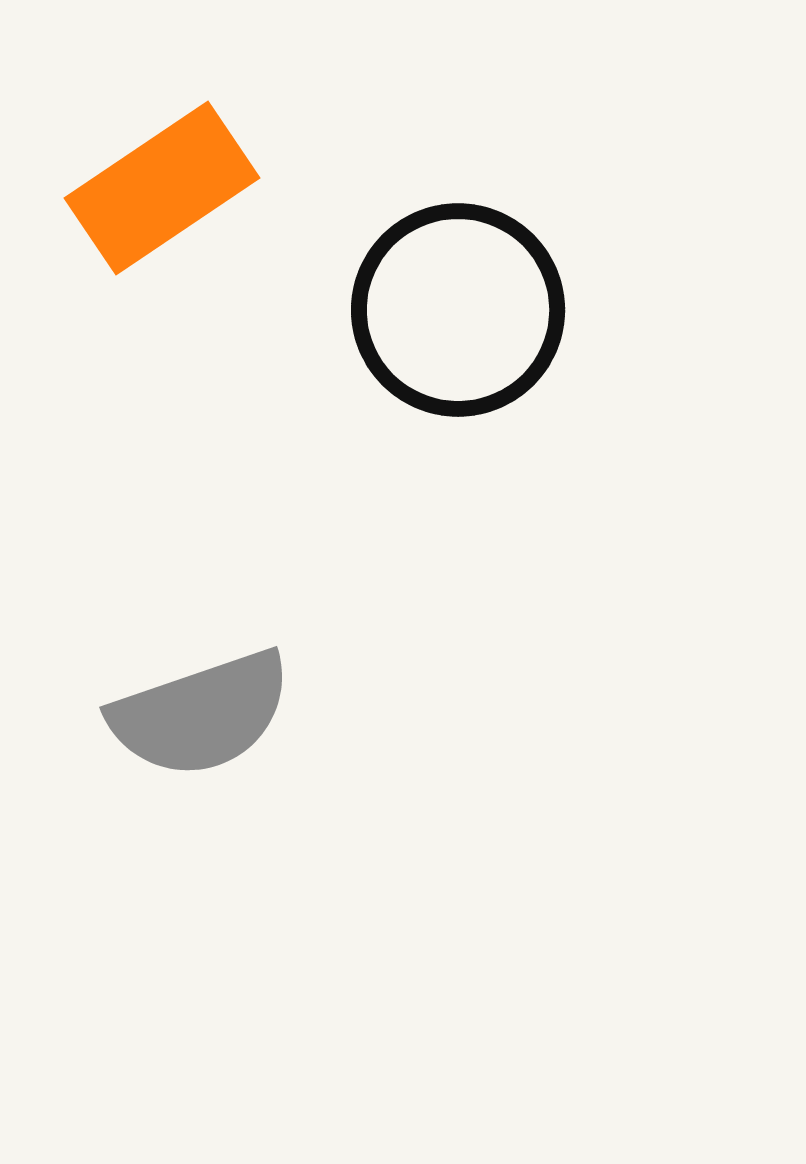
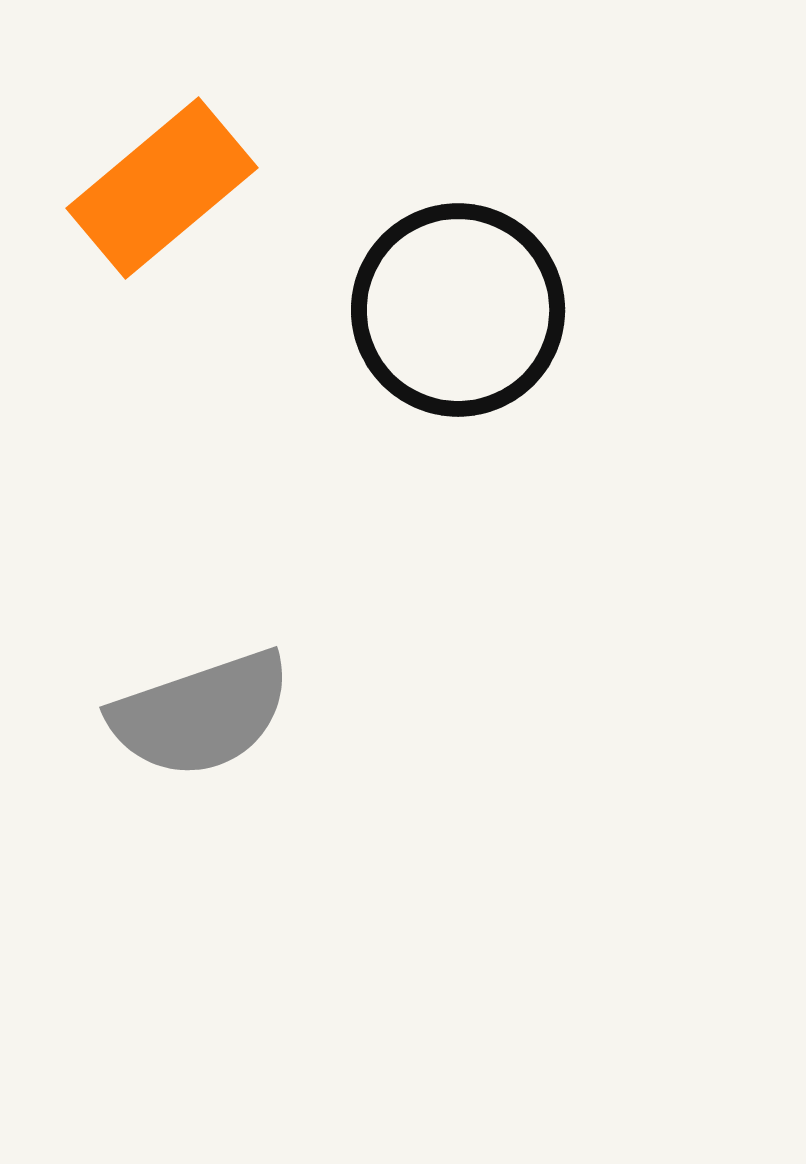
orange rectangle: rotated 6 degrees counterclockwise
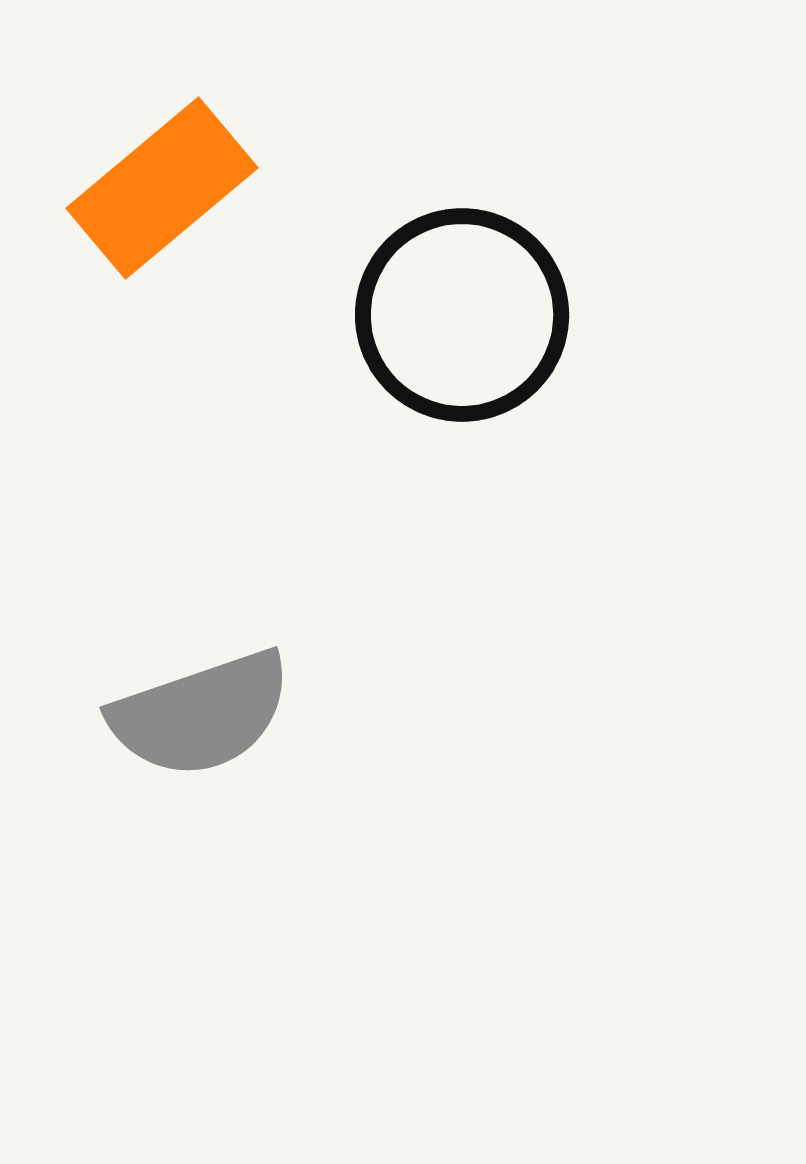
black circle: moved 4 px right, 5 px down
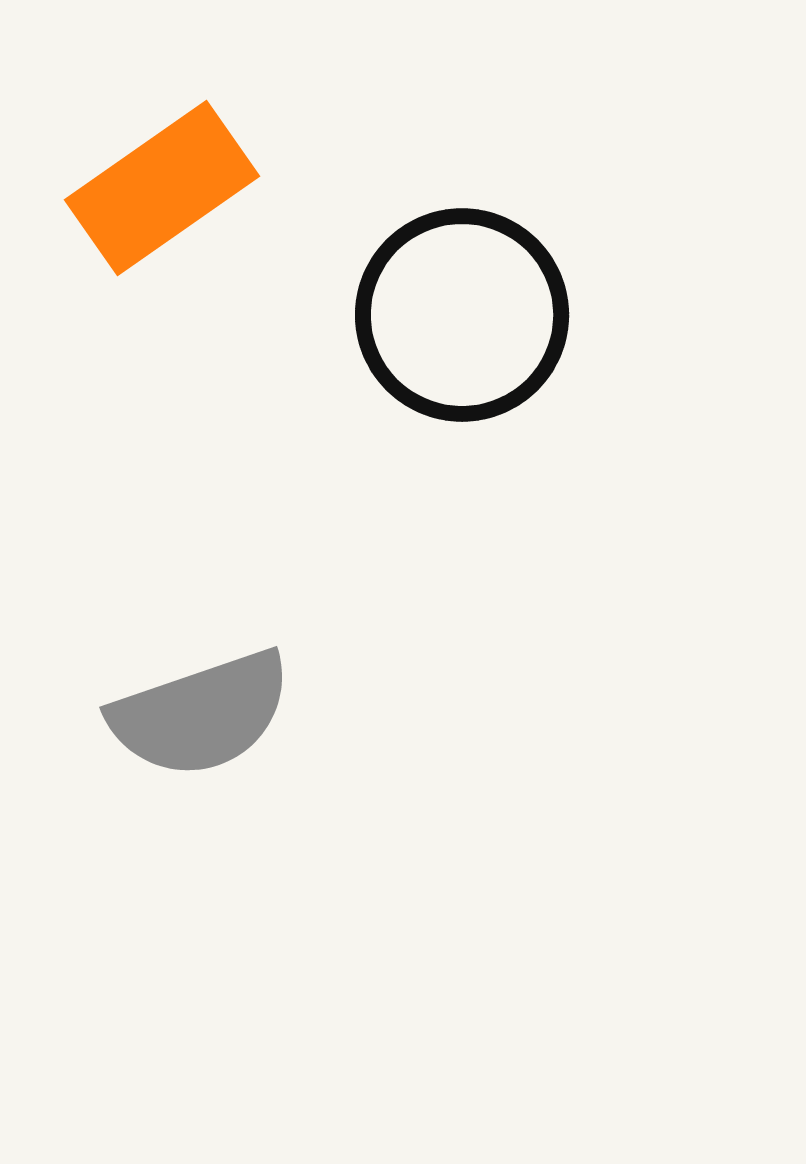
orange rectangle: rotated 5 degrees clockwise
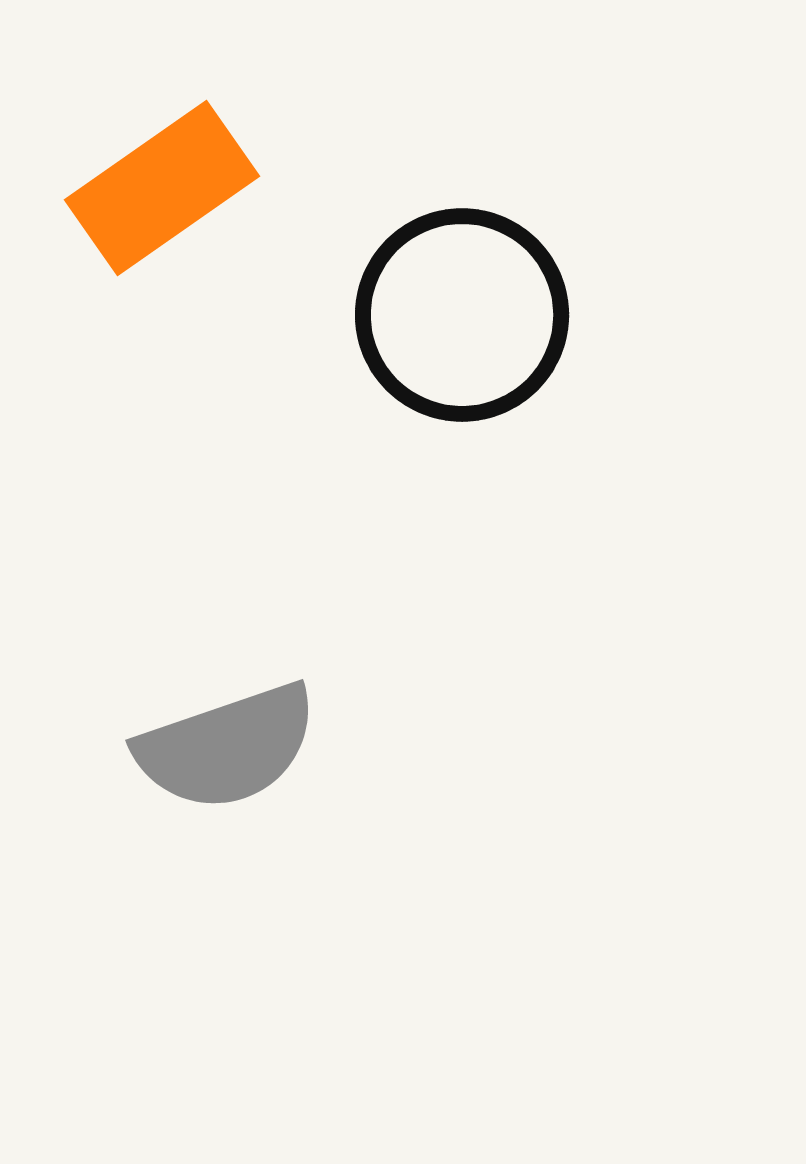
gray semicircle: moved 26 px right, 33 px down
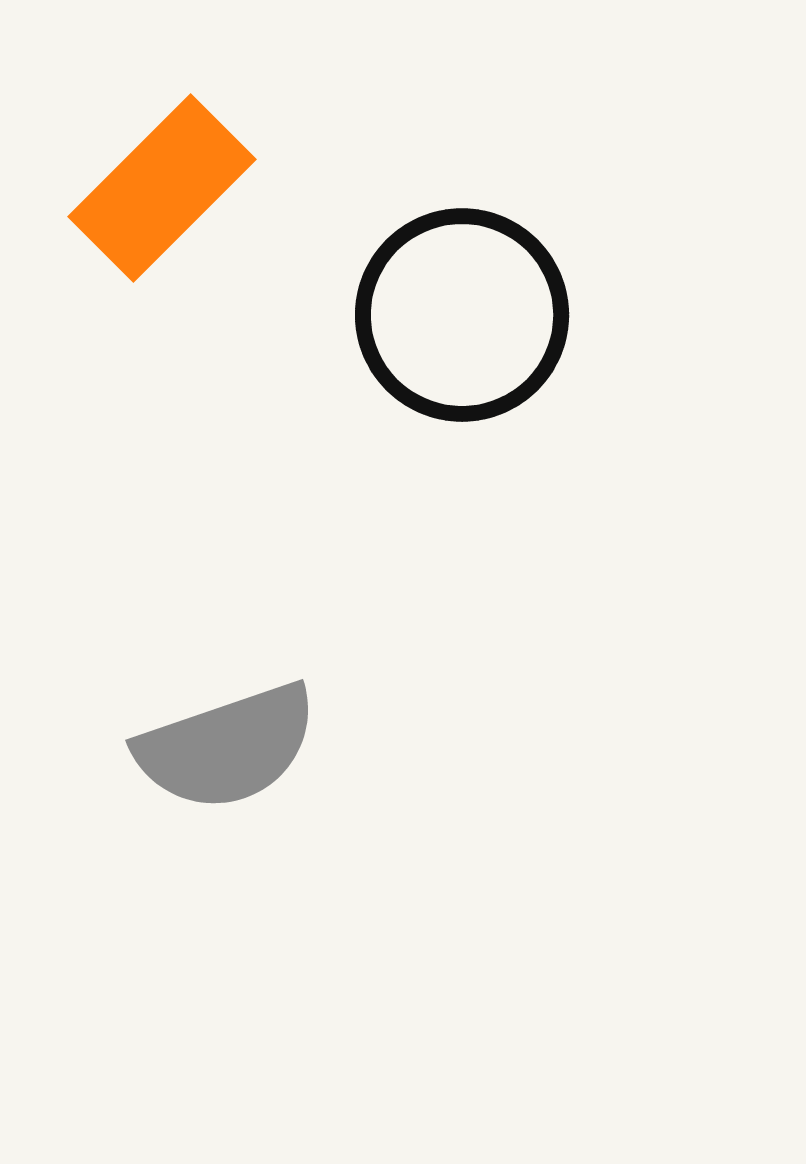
orange rectangle: rotated 10 degrees counterclockwise
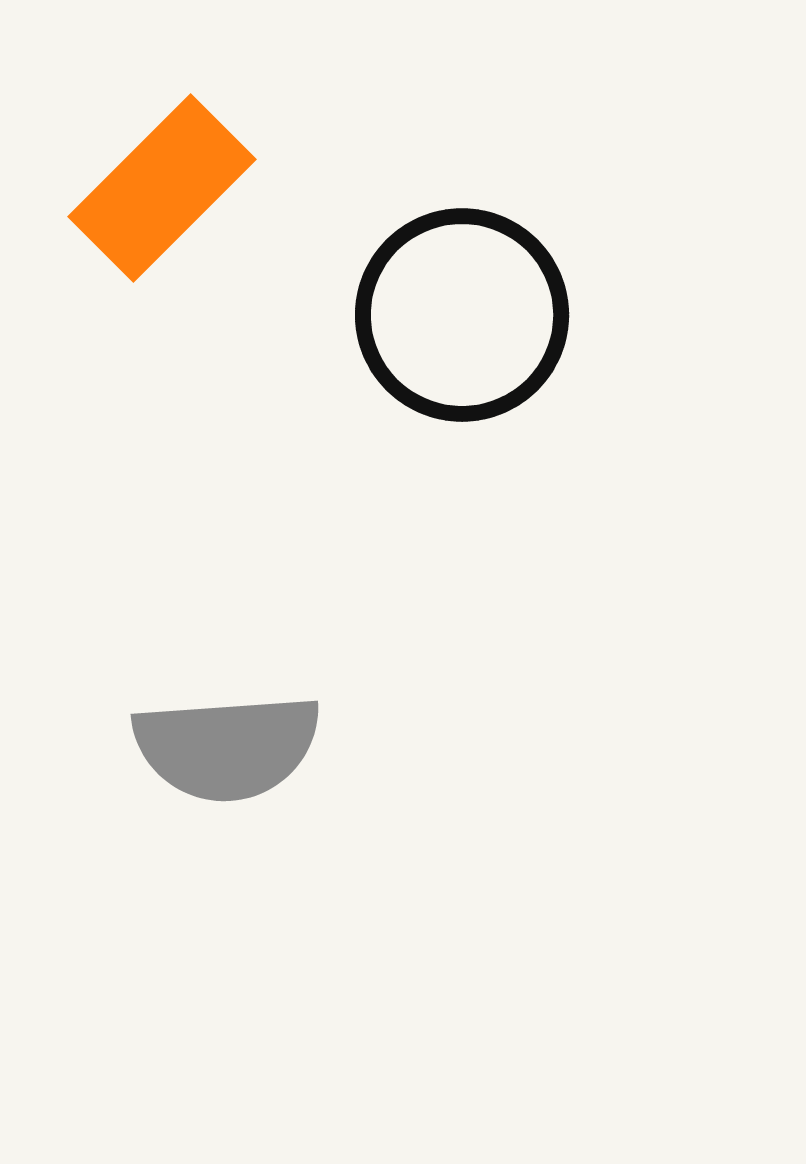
gray semicircle: rotated 15 degrees clockwise
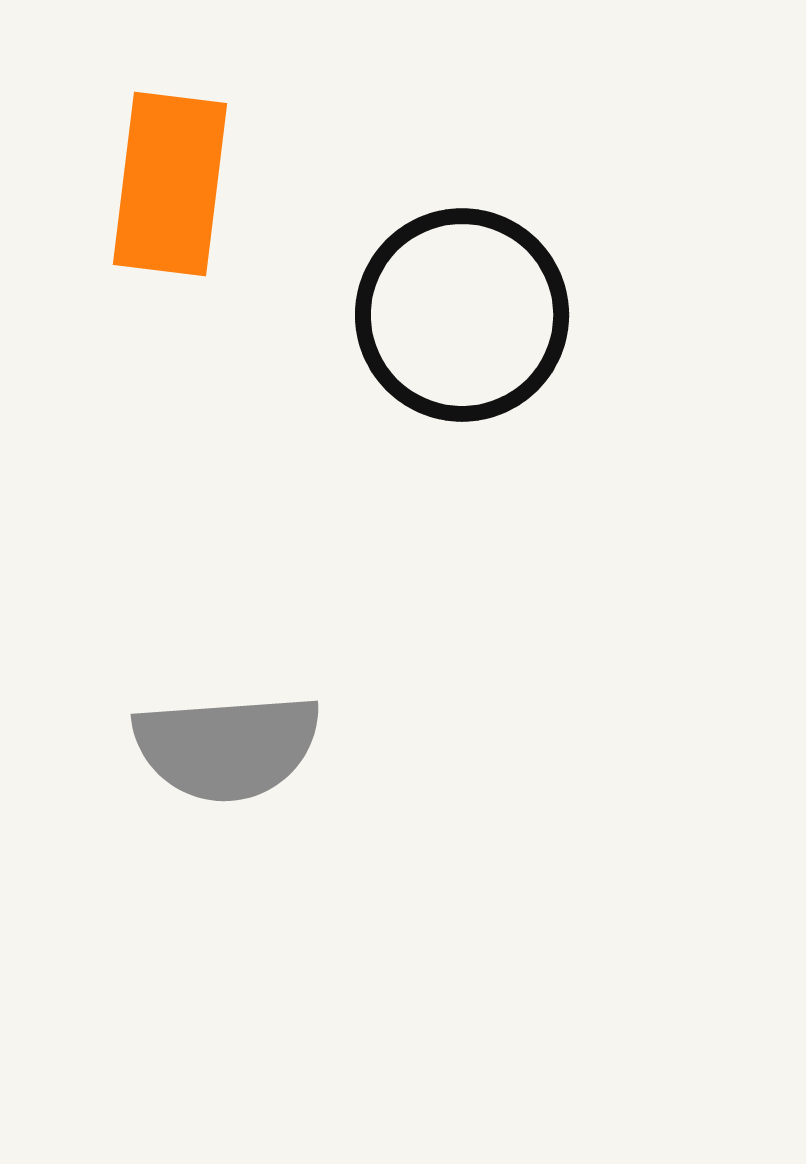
orange rectangle: moved 8 px right, 4 px up; rotated 38 degrees counterclockwise
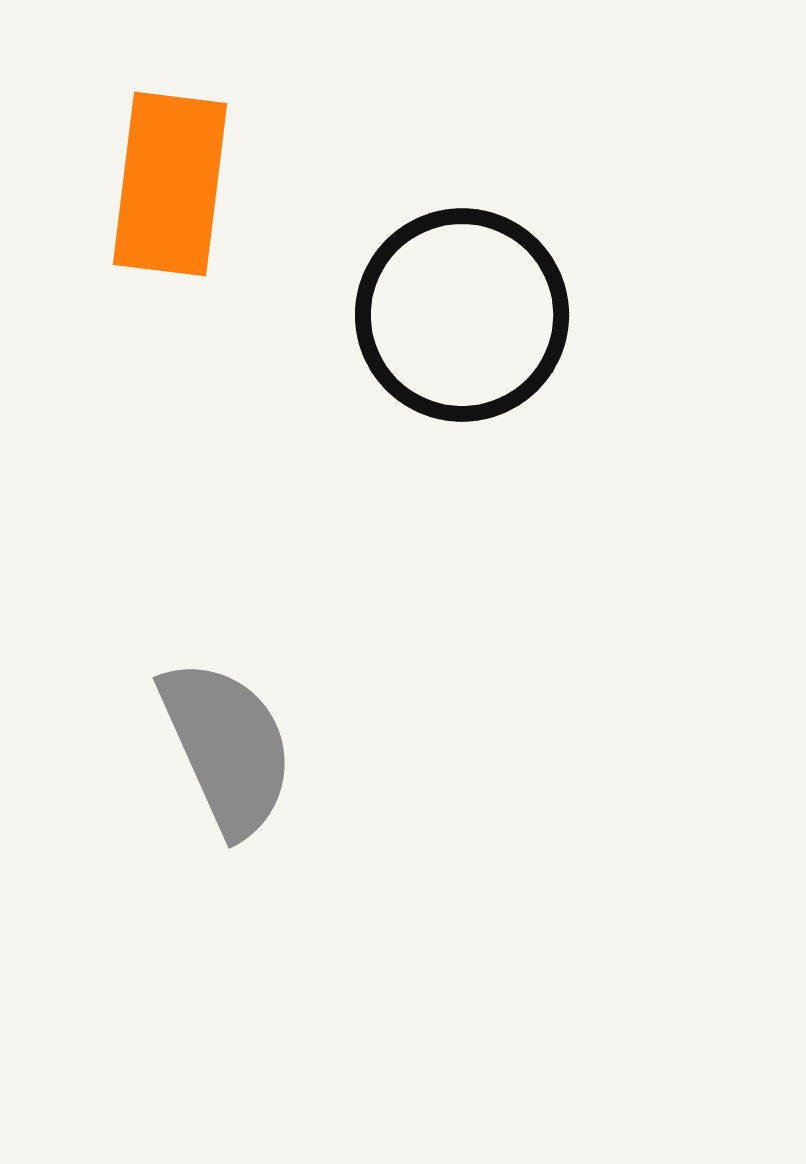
gray semicircle: rotated 110 degrees counterclockwise
